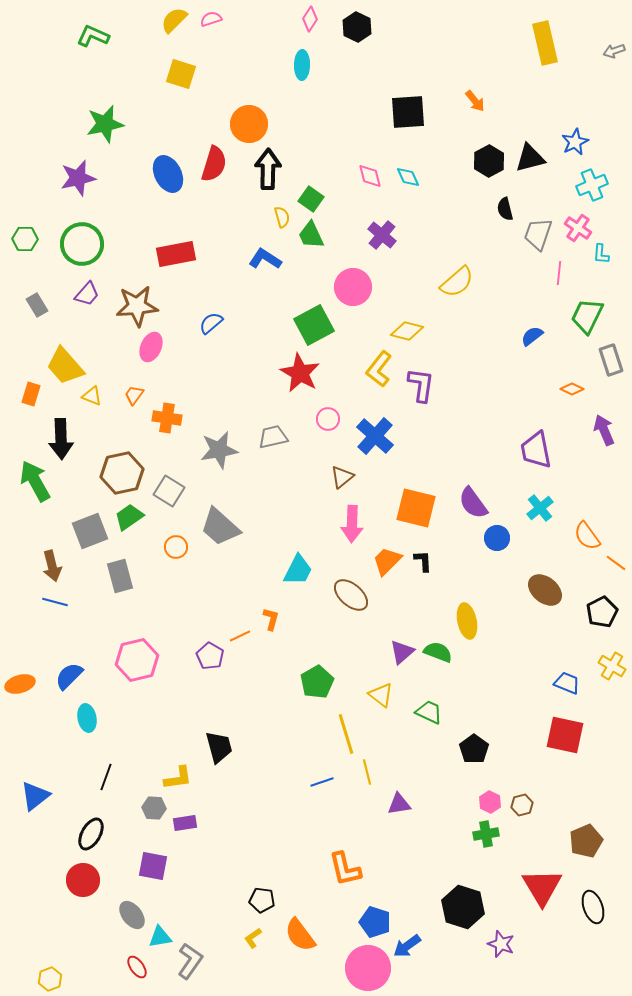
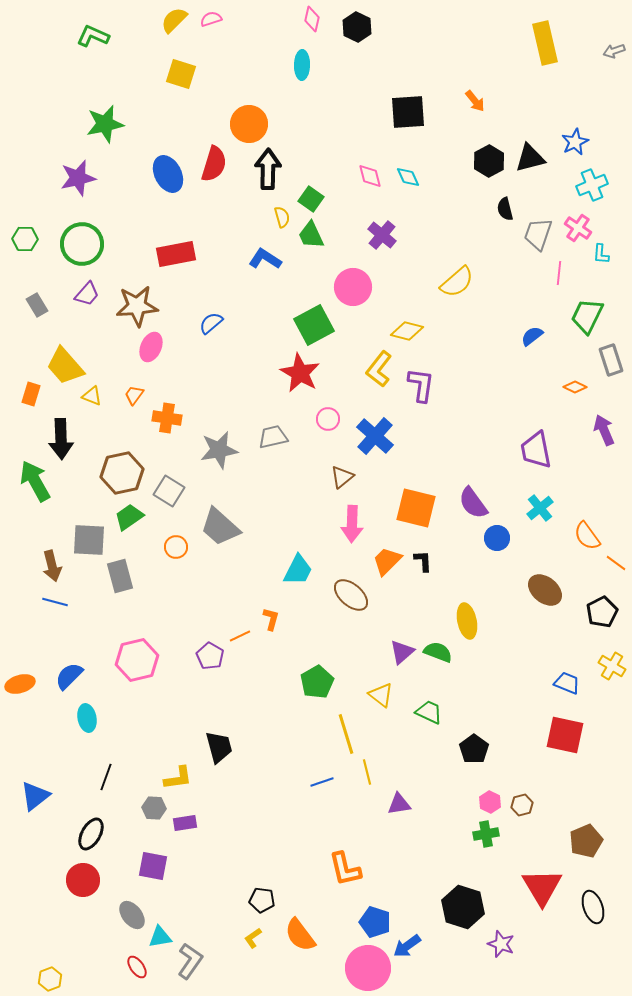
pink diamond at (310, 19): moved 2 px right; rotated 20 degrees counterclockwise
orange diamond at (572, 389): moved 3 px right, 2 px up
gray square at (90, 531): moved 1 px left, 9 px down; rotated 24 degrees clockwise
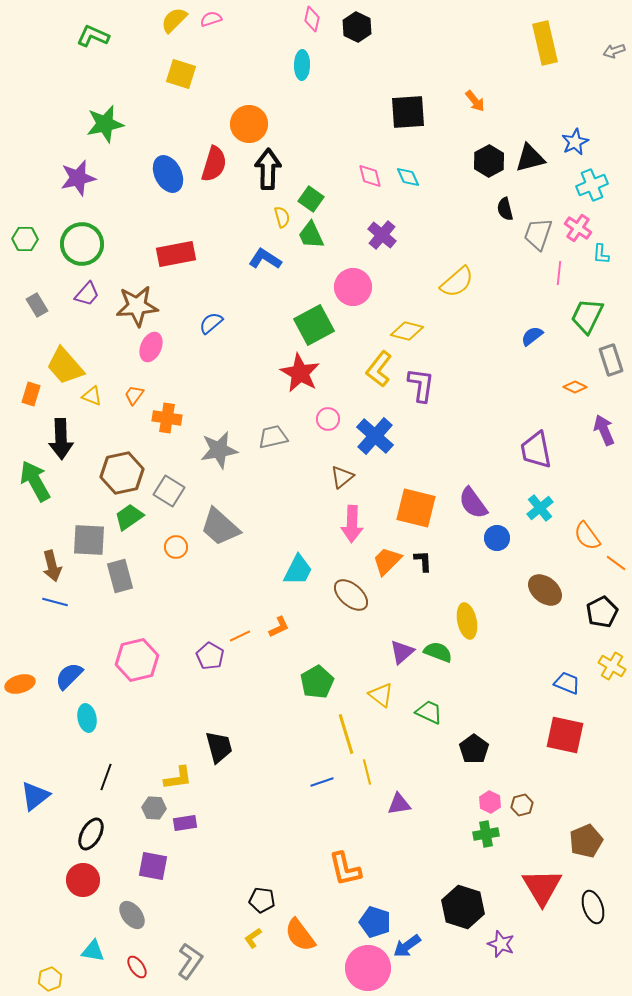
orange L-shape at (271, 619): moved 8 px right, 8 px down; rotated 50 degrees clockwise
cyan triangle at (160, 937): moved 67 px left, 14 px down; rotated 20 degrees clockwise
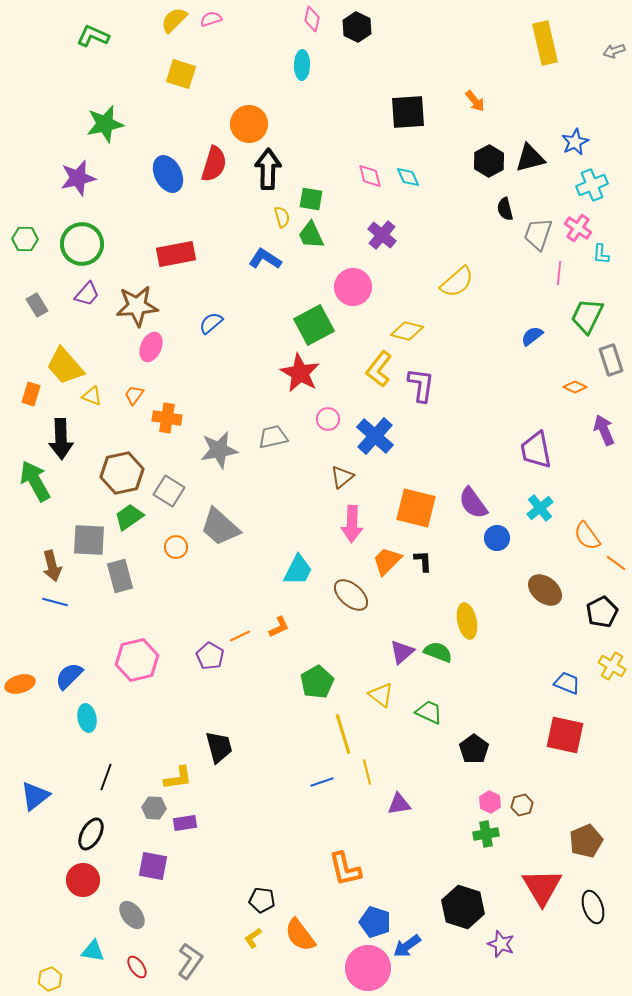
green square at (311, 199): rotated 25 degrees counterclockwise
yellow line at (346, 734): moved 3 px left
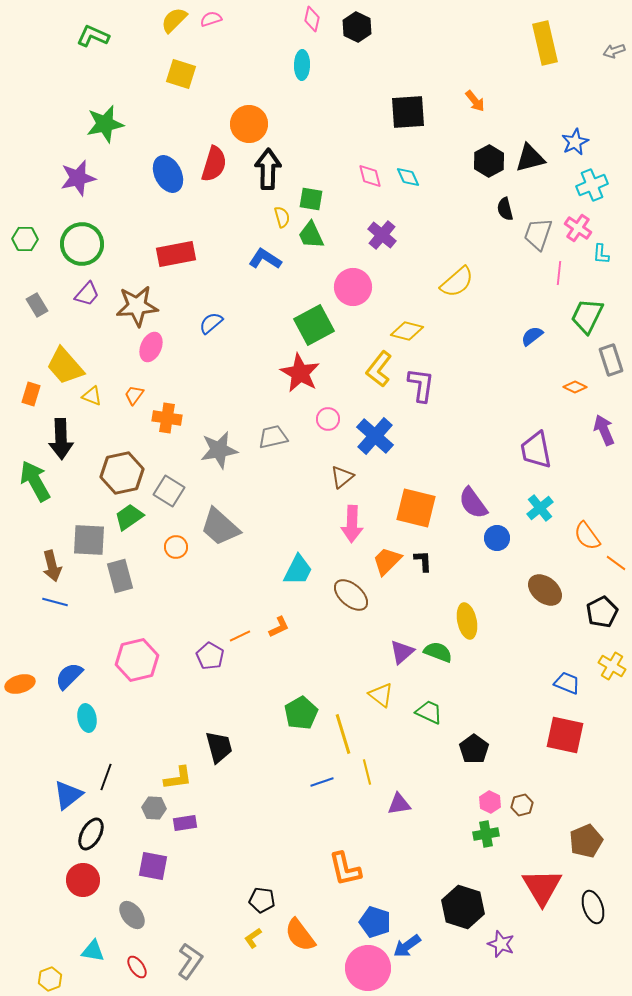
green pentagon at (317, 682): moved 16 px left, 31 px down
blue triangle at (35, 796): moved 33 px right, 1 px up
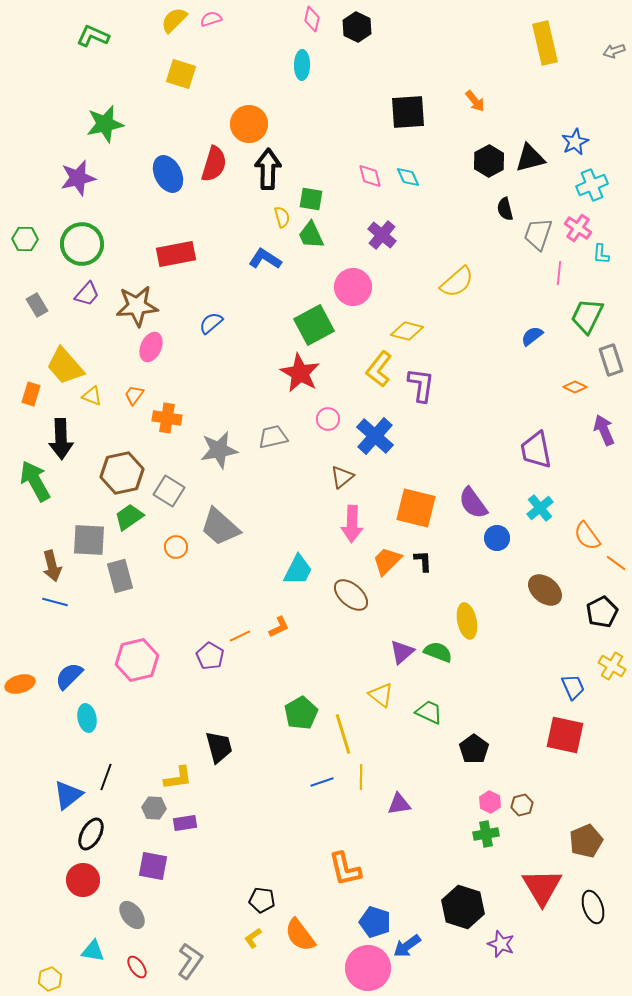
blue trapezoid at (567, 683): moved 6 px right, 4 px down; rotated 44 degrees clockwise
yellow line at (367, 772): moved 6 px left, 5 px down; rotated 15 degrees clockwise
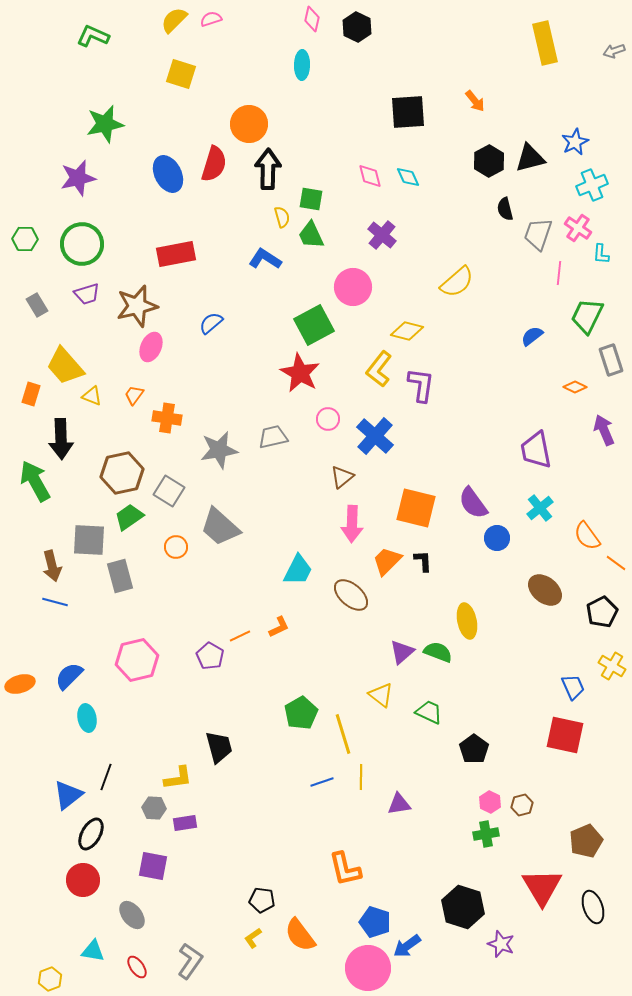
purple trapezoid at (87, 294): rotated 32 degrees clockwise
brown star at (137, 306): rotated 9 degrees counterclockwise
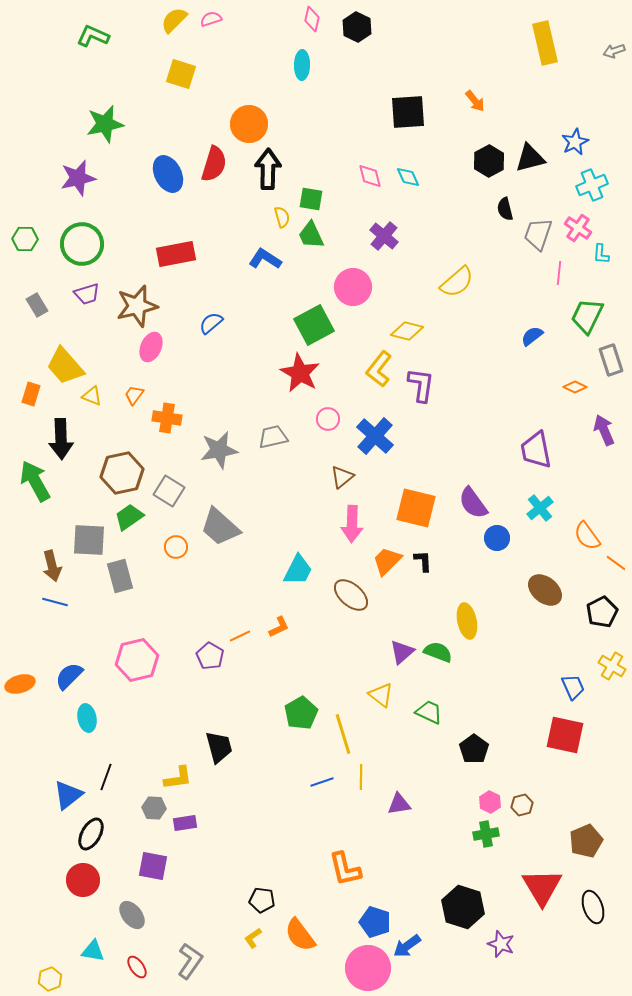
purple cross at (382, 235): moved 2 px right, 1 px down
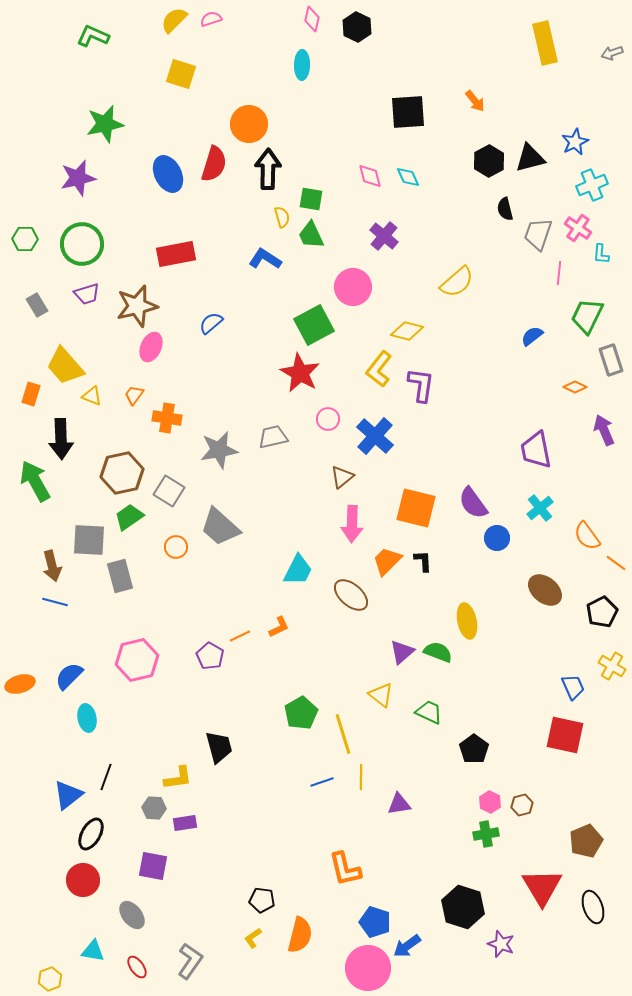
gray arrow at (614, 51): moved 2 px left, 2 px down
orange semicircle at (300, 935): rotated 129 degrees counterclockwise
